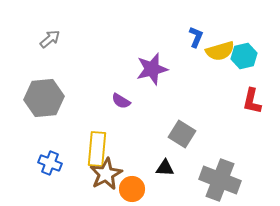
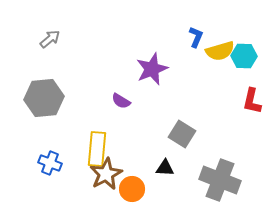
cyan hexagon: rotated 15 degrees clockwise
purple star: rotated 8 degrees counterclockwise
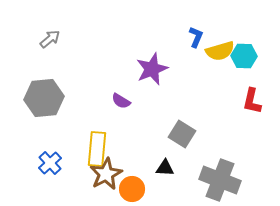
blue cross: rotated 25 degrees clockwise
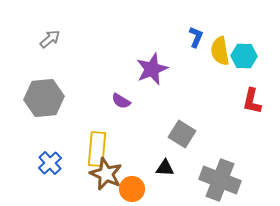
yellow semicircle: rotated 96 degrees clockwise
brown star: rotated 20 degrees counterclockwise
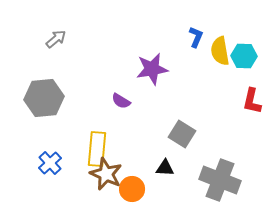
gray arrow: moved 6 px right
purple star: rotated 12 degrees clockwise
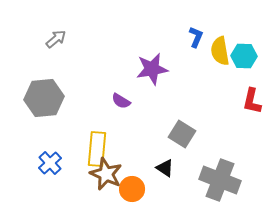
black triangle: rotated 30 degrees clockwise
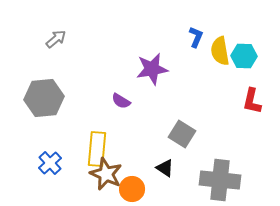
gray cross: rotated 15 degrees counterclockwise
